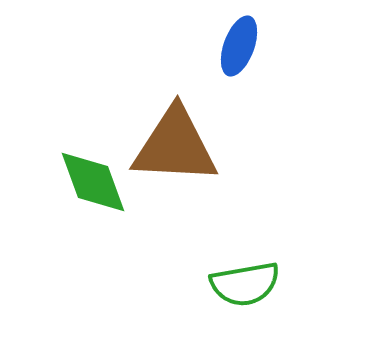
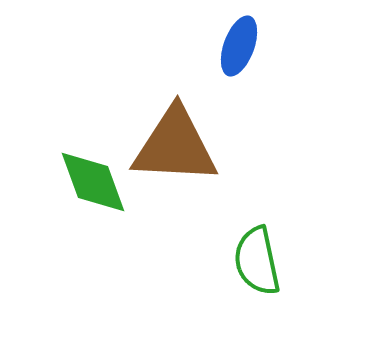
green semicircle: moved 12 px right, 23 px up; rotated 88 degrees clockwise
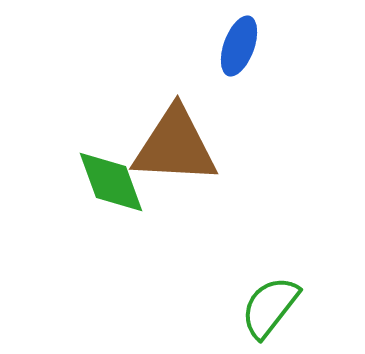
green diamond: moved 18 px right
green semicircle: moved 13 px right, 46 px down; rotated 50 degrees clockwise
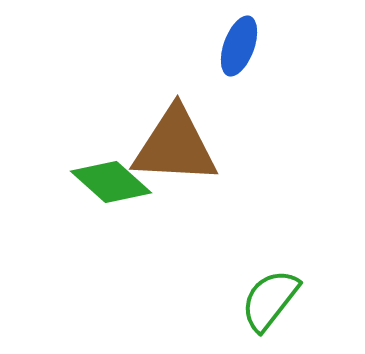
green diamond: rotated 28 degrees counterclockwise
green semicircle: moved 7 px up
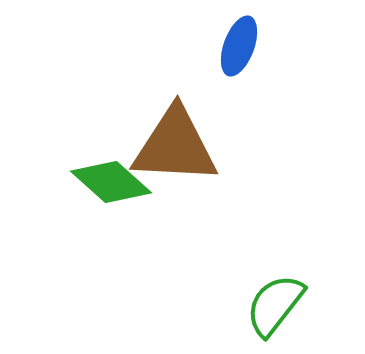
green semicircle: moved 5 px right, 5 px down
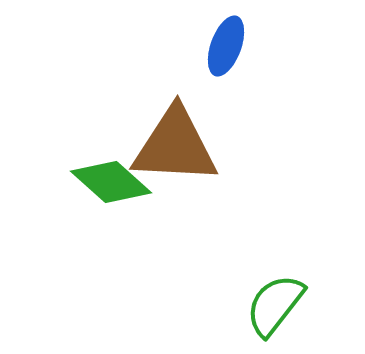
blue ellipse: moved 13 px left
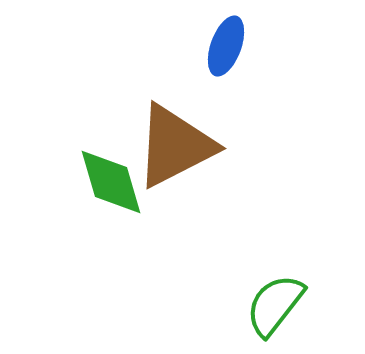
brown triangle: rotated 30 degrees counterclockwise
green diamond: rotated 32 degrees clockwise
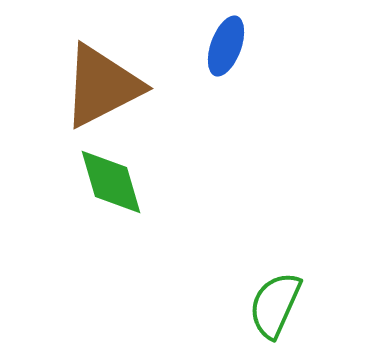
brown triangle: moved 73 px left, 60 px up
green semicircle: rotated 14 degrees counterclockwise
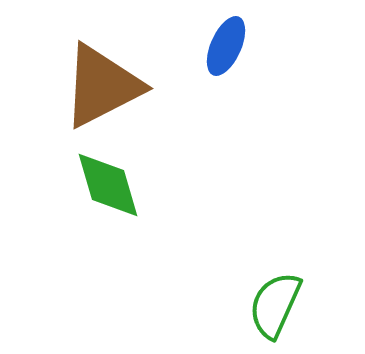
blue ellipse: rotated 4 degrees clockwise
green diamond: moved 3 px left, 3 px down
